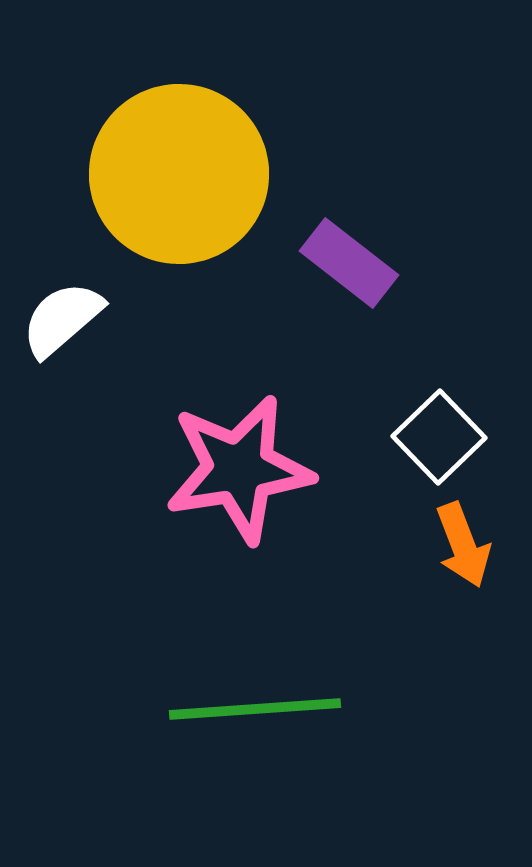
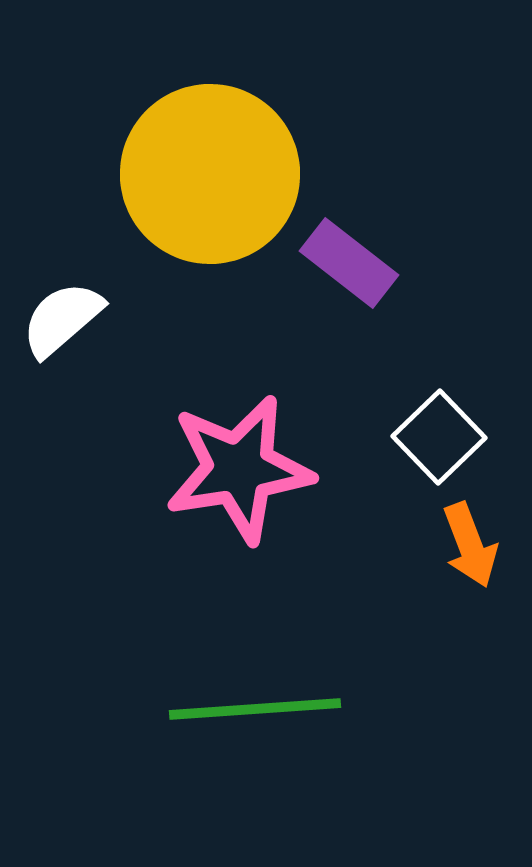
yellow circle: moved 31 px right
orange arrow: moved 7 px right
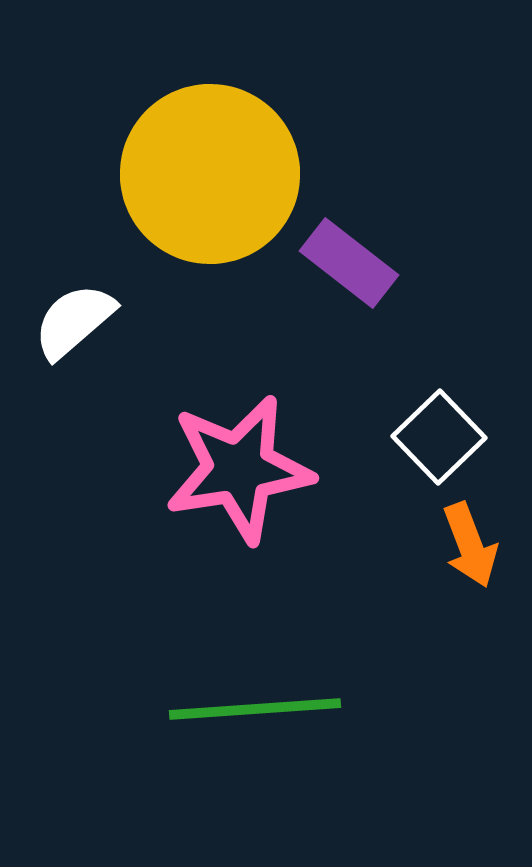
white semicircle: moved 12 px right, 2 px down
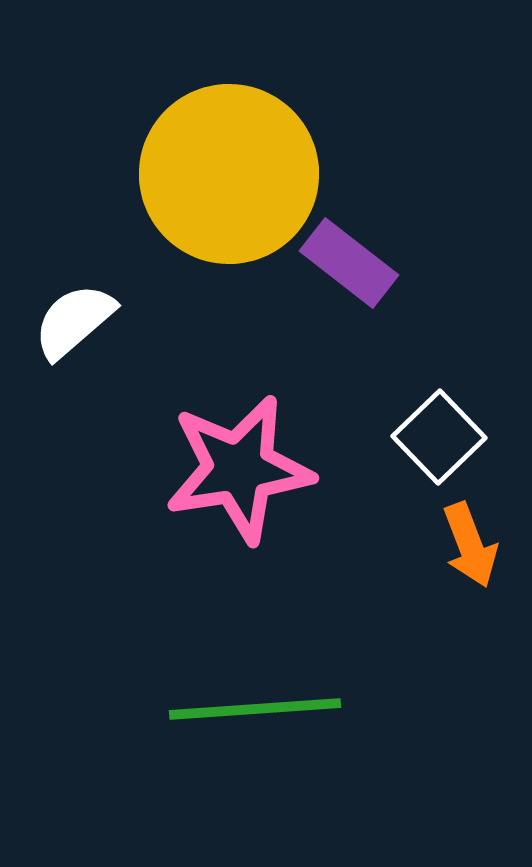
yellow circle: moved 19 px right
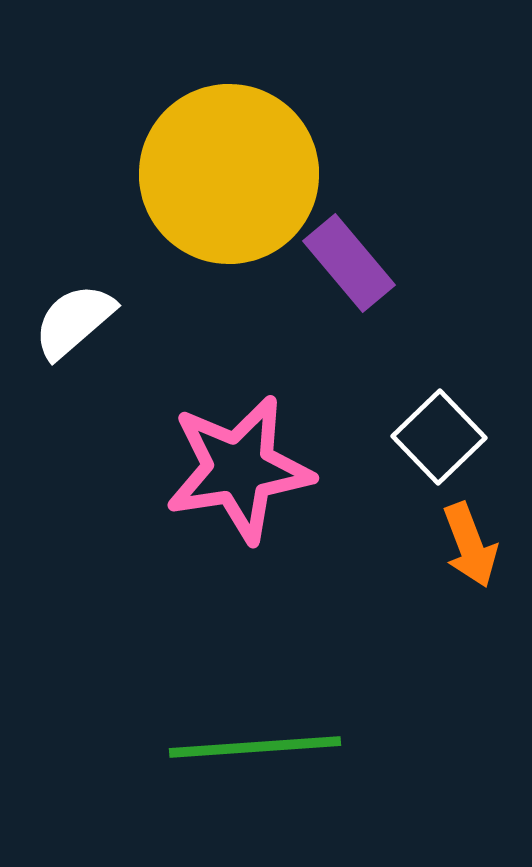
purple rectangle: rotated 12 degrees clockwise
green line: moved 38 px down
